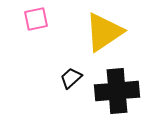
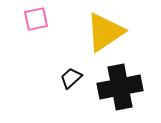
yellow triangle: moved 1 px right
black cross: moved 3 px right, 4 px up; rotated 6 degrees counterclockwise
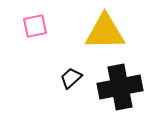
pink square: moved 1 px left, 7 px down
yellow triangle: rotated 33 degrees clockwise
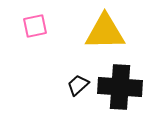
black trapezoid: moved 7 px right, 7 px down
black cross: rotated 15 degrees clockwise
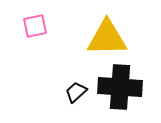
yellow triangle: moved 2 px right, 6 px down
black trapezoid: moved 2 px left, 7 px down
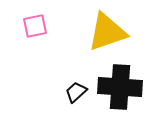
yellow triangle: moved 6 px up; rotated 18 degrees counterclockwise
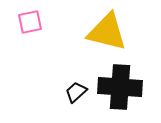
pink square: moved 5 px left, 4 px up
yellow triangle: rotated 33 degrees clockwise
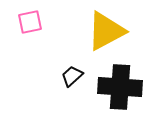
yellow triangle: moved 1 px left, 1 px up; rotated 42 degrees counterclockwise
black trapezoid: moved 4 px left, 16 px up
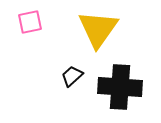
yellow triangle: moved 8 px left, 2 px up; rotated 27 degrees counterclockwise
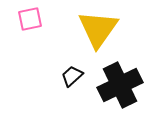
pink square: moved 3 px up
black cross: moved 2 px up; rotated 30 degrees counterclockwise
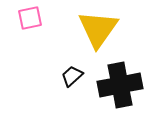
pink square: moved 1 px up
black cross: rotated 15 degrees clockwise
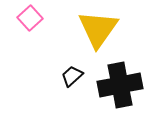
pink square: rotated 30 degrees counterclockwise
